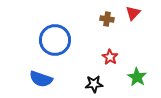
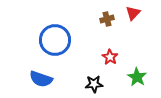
brown cross: rotated 24 degrees counterclockwise
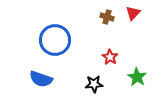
brown cross: moved 2 px up; rotated 32 degrees clockwise
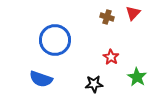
red star: moved 1 px right
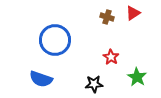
red triangle: rotated 14 degrees clockwise
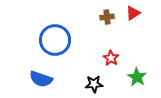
brown cross: rotated 24 degrees counterclockwise
red star: moved 1 px down
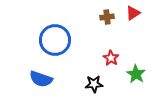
green star: moved 1 px left, 3 px up
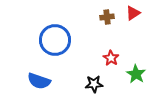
blue semicircle: moved 2 px left, 2 px down
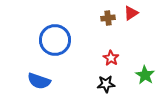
red triangle: moved 2 px left
brown cross: moved 1 px right, 1 px down
green star: moved 9 px right, 1 px down
black star: moved 12 px right
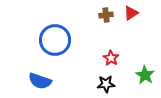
brown cross: moved 2 px left, 3 px up
blue semicircle: moved 1 px right
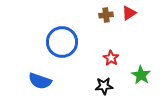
red triangle: moved 2 px left
blue circle: moved 7 px right, 2 px down
green star: moved 4 px left
black star: moved 2 px left, 2 px down
